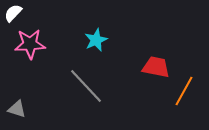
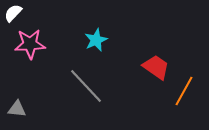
red trapezoid: rotated 24 degrees clockwise
gray triangle: rotated 12 degrees counterclockwise
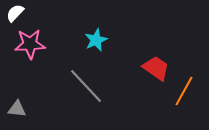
white semicircle: moved 2 px right
red trapezoid: moved 1 px down
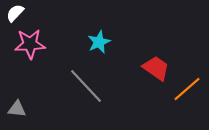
cyan star: moved 3 px right, 2 px down
orange line: moved 3 px right, 2 px up; rotated 20 degrees clockwise
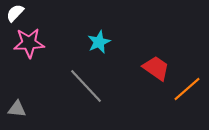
pink star: moved 1 px left, 1 px up
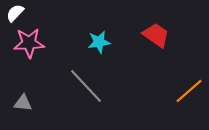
cyan star: rotated 15 degrees clockwise
red trapezoid: moved 33 px up
orange line: moved 2 px right, 2 px down
gray triangle: moved 6 px right, 6 px up
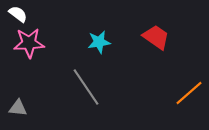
white semicircle: moved 3 px right, 1 px down; rotated 84 degrees clockwise
red trapezoid: moved 2 px down
gray line: moved 1 px down; rotated 9 degrees clockwise
orange line: moved 2 px down
gray triangle: moved 5 px left, 5 px down
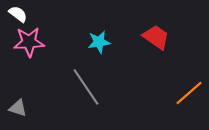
pink star: moved 1 px up
gray triangle: rotated 12 degrees clockwise
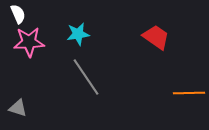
white semicircle: rotated 30 degrees clockwise
cyan star: moved 21 px left, 8 px up
gray line: moved 10 px up
orange line: rotated 40 degrees clockwise
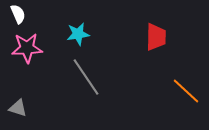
red trapezoid: rotated 56 degrees clockwise
pink star: moved 2 px left, 6 px down
orange line: moved 3 px left, 2 px up; rotated 44 degrees clockwise
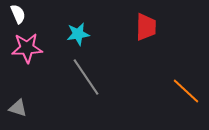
red trapezoid: moved 10 px left, 10 px up
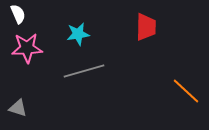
gray line: moved 2 px left, 6 px up; rotated 72 degrees counterclockwise
